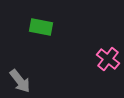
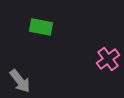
pink cross: rotated 15 degrees clockwise
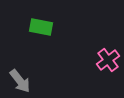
pink cross: moved 1 px down
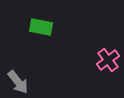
gray arrow: moved 2 px left, 1 px down
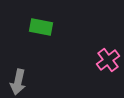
gray arrow: rotated 50 degrees clockwise
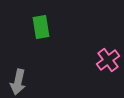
green rectangle: rotated 70 degrees clockwise
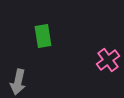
green rectangle: moved 2 px right, 9 px down
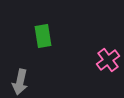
gray arrow: moved 2 px right
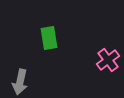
green rectangle: moved 6 px right, 2 px down
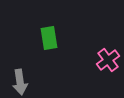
gray arrow: rotated 20 degrees counterclockwise
